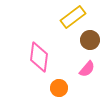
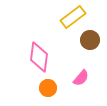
pink semicircle: moved 6 px left, 9 px down
orange circle: moved 11 px left
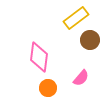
yellow rectangle: moved 3 px right, 1 px down
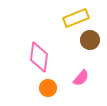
yellow rectangle: rotated 15 degrees clockwise
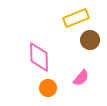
pink diamond: rotated 8 degrees counterclockwise
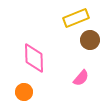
pink diamond: moved 5 px left, 1 px down
orange circle: moved 24 px left, 4 px down
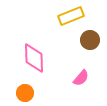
yellow rectangle: moved 5 px left, 2 px up
orange circle: moved 1 px right, 1 px down
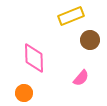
orange circle: moved 1 px left
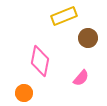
yellow rectangle: moved 7 px left
brown circle: moved 2 px left, 2 px up
pink diamond: moved 6 px right, 3 px down; rotated 12 degrees clockwise
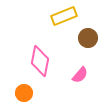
pink semicircle: moved 1 px left, 3 px up
